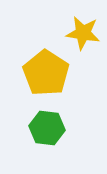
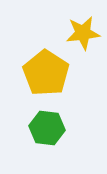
yellow star: rotated 16 degrees counterclockwise
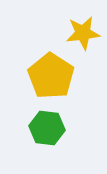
yellow pentagon: moved 5 px right, 3 px down
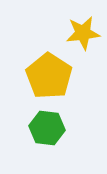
yellow pentagon: moved 2 px left
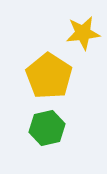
green hexagon: rotated 20 degrees counterclockwise
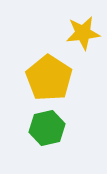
yellow pentagon: moved 2 px down
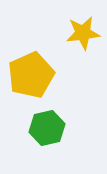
yellow pentagon: moved 18 px left, 3 px up; rotated 15 degrees clockwise
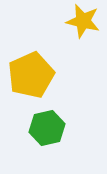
yellow star: moved 12 px up; rotated 20 degrees clockwise
